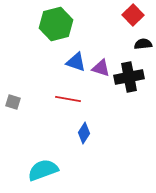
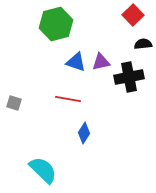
purple triangle: moved 6 px up; rotated 30 degrees counterclockwise
gray square: moved 1 px right, 1 px down
cyan semicircle: rotated 64 degrees clockwise
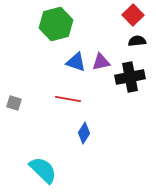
black semicircle: moved 6 px left, 3 px up
black cross: moved 1 px right
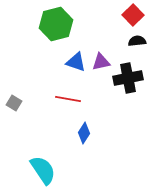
black cross: moved 2 px left, 1 px down
gray square: rotated 14 degrees clockwise
cyan semicircle: rotated 12 degrees clockwise
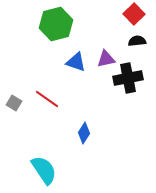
red square: moved 1 px right, 1 px up
purple triangle: moved 5 px right, 3 px up
red line: moved 21 px left; rotated 25 degrees clockwise
cyan semicircle: moved 1 px right
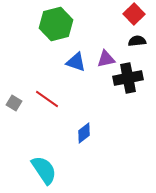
blue diamond: rotated 20 degrees clockwise
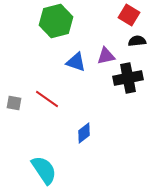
red square: moved 5 px left, 1 px down; rotated 15 degrees counterclockwise
green hexagon: moved 3 px up
purple triangle: moved 3 px up
gray square: rotated 21 degrees counterclockwise
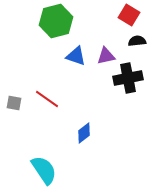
blue triangle: moved 6 px up
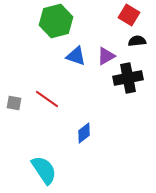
purple triangle: rotated 18 degrees counterclockwise
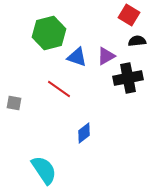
green hexagon: moved 7 px left, 12 px down
blue triangle: moved 1 px right, 1 px down
red line: moved 12 px right, 10 px up
